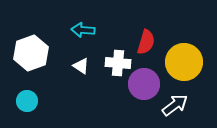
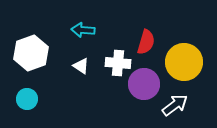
cyan circle: moved 2 px up
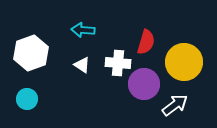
white triangle: moved 1 px right, 1 px up
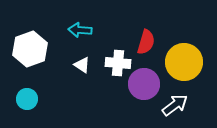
cyan arrow: moved 3 px left
white hexagon: moved 1 px left, 4 px up
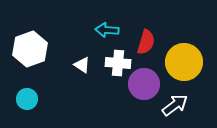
cyan arrow: moved 27 px right
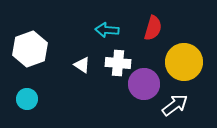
red semicircle: moved 7 px right, 14 px up
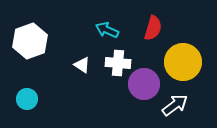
cyan arrow: rotated 20 degrees clockwise
white hexagon: moved 8 px up
yellow circle: moved 1 px left
